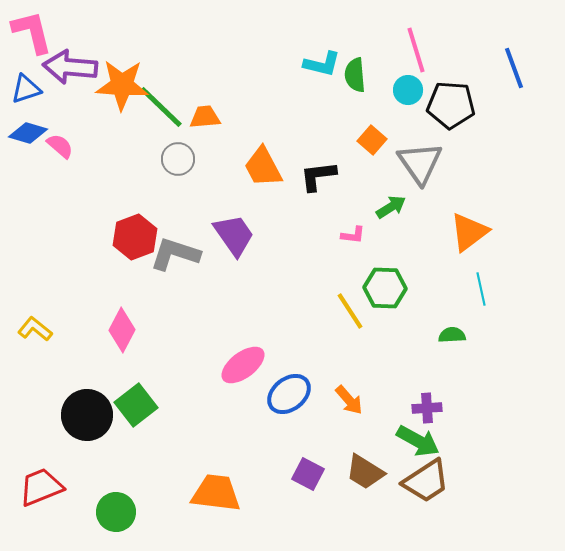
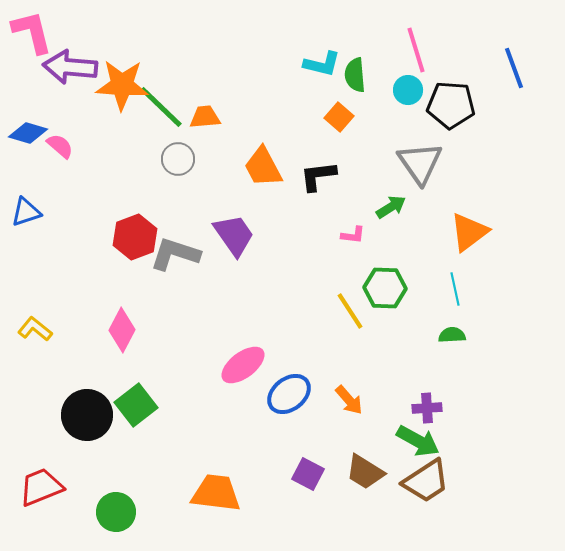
blue triangle at (26, 89): moved 123 px down
orange square at (372, 140): moved 33 px left, 23 px up
cyan line at (481, 289): moved 26 px left
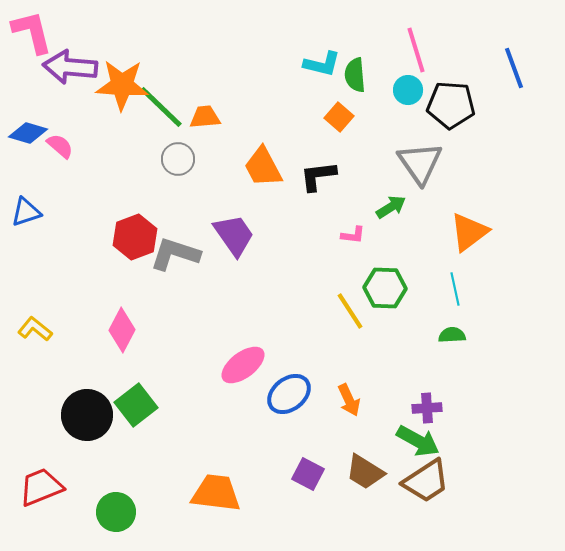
orange arrow at (349, 400): rotated 16 degrees clockwise
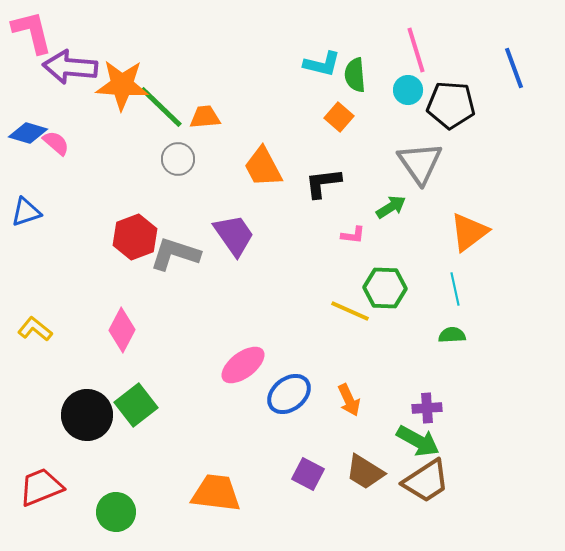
pink semicircle at (60, 146): moved 4 px left, 3 px up
black L-shape at (318, 176): moved 5 px right, 7 px down
yellow line at (350, 311): rotated 33 degrees counterclockwise
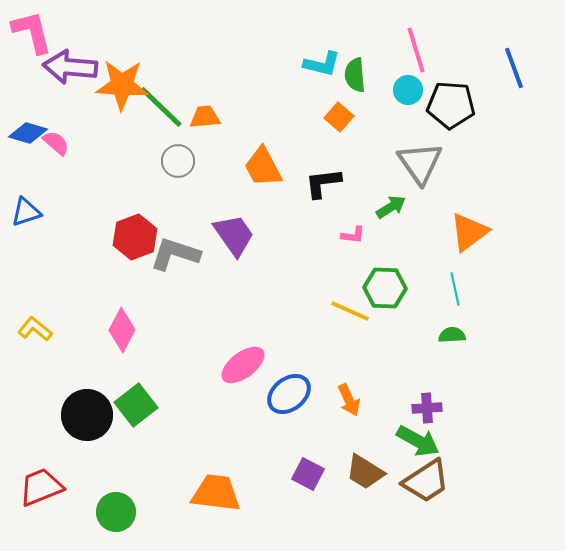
gray circle at (178, 159): moved 2 px down
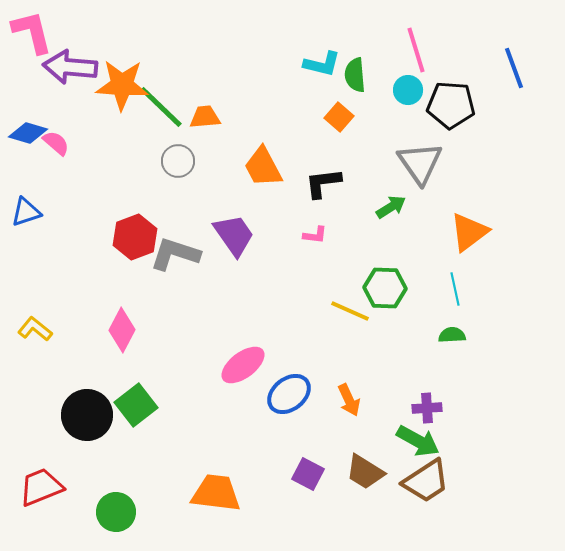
pink L-shape at (353, 235): moved 38 px left
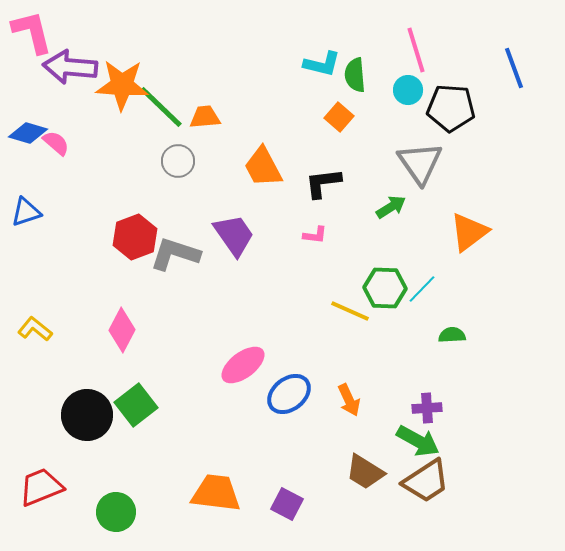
black pentagon at (451, 105): moved 3 px down
cyan line at (455, 289): moved 33 px left; rotated 56 degrees clockwise
purple square at (308, 474): moved 21 px left, 30 px down
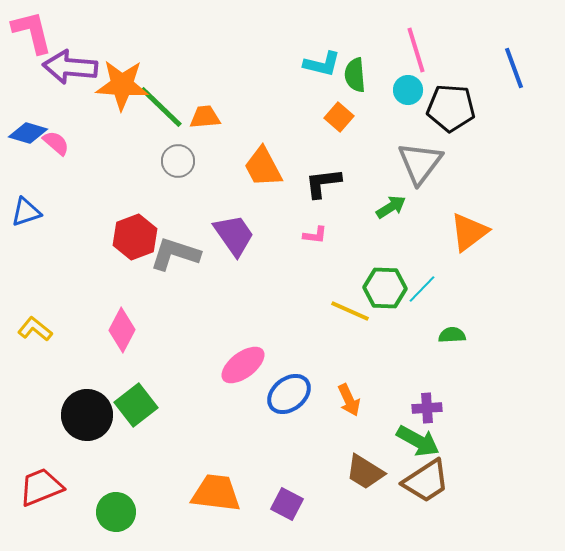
gray triangle at (420, 163): rotated 12 degrees clockwise
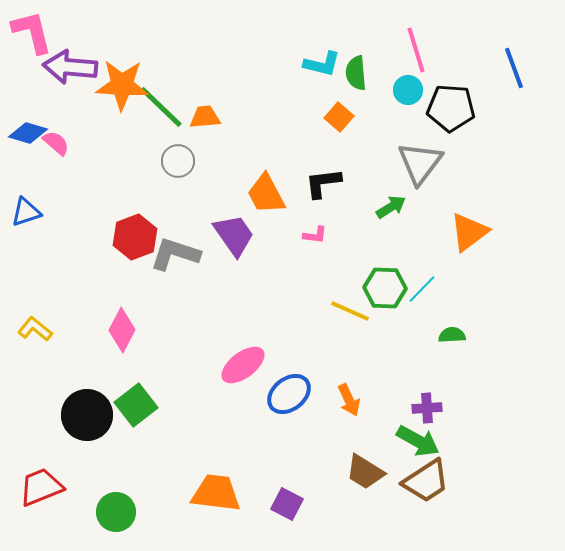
green semicircle at (355, 75): moved 1 px right, 2 px up
orange trapezoid at (263, 167): moved 3 px right, 27 px down
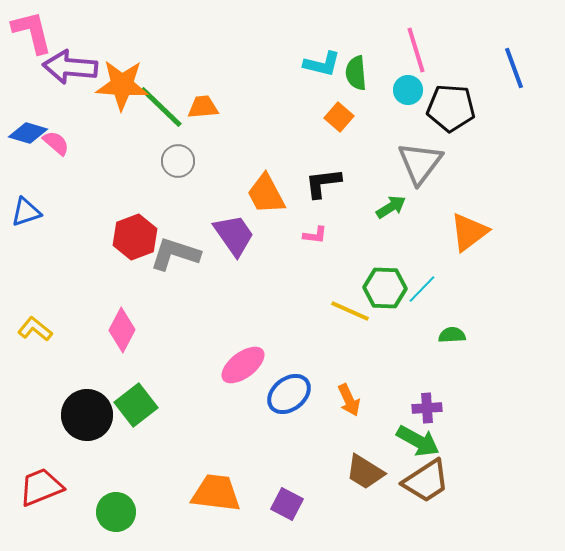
orange trapezoid at (205, 117): moved 2 px left, 10 px up
